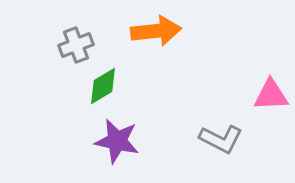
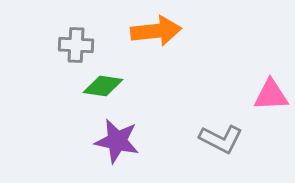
gray cross: rotated 24 degrees clockwise
green diamond: rotated 39 degrees clockwise
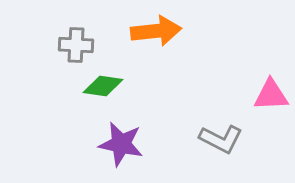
purple star: moved 4 px right, 3 px down
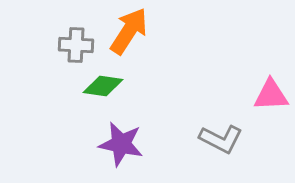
orange arrow: moved 27 px left; rotated 51 degrees counterclockwise
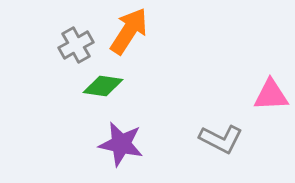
gray cross: rotated 32 degrees counterclockwise
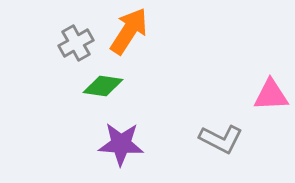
gray cross: moved 2 px up
purple star: rotated 9 degrees counterclockwise
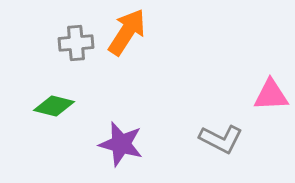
orange arrow: moved 2 px left, 1 px down
gray cross: rotated 24 degrees clockwise
green diamond: moved 49 px left, 20 px down; rotated 6 degrees clockwise
purple star: rotated 12 degrees clockwise
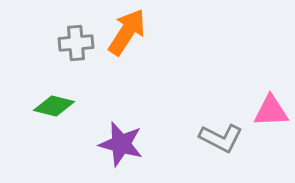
pink triangle: moved 16 px down
gray L-shape: moved 1 px up
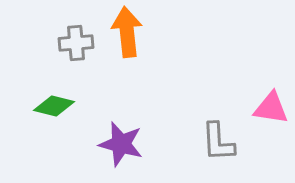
orange arrow: rotated 39 degrees counterclockwise
pink triangle: moved 3 px up; rotated 12 degrees clockwise
gray L-shape: moved 3 px left, 4 px down; rotated 60 degrees clockwise
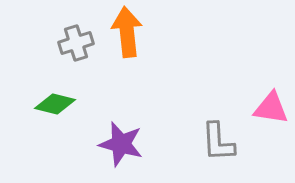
gray cross: rotated 12 degrees counterclockwise
green diamond: moved 1 px right, 2 px up
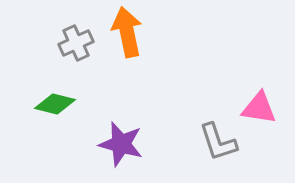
orange arrow: rotated 6 degrees counterclockwise
gray cross: rotated 8 degrees counterclockwise
pink triangle: moved 12 px left
gray L-shape: rotated 15 degrees counterclockwise
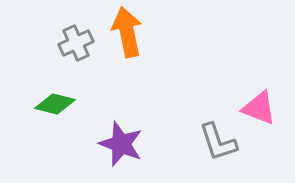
pink triangle: rotated 12 degrees clockwise
purple star: rotated 6 degrees clockwise
